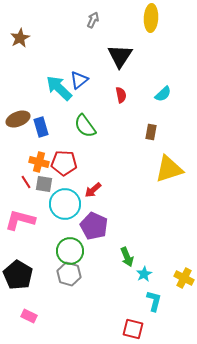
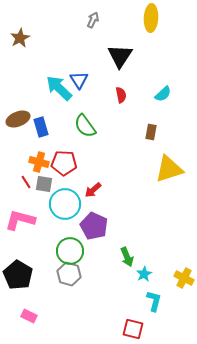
blue triangle: rotated 24 degrees counterclockwise
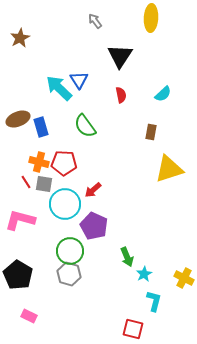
gray arrow: moved 2 px right, 1 px down; rotated 63 degrees counterclockwise
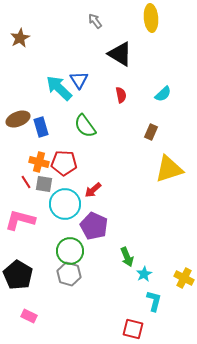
yellow ellipse: rotated 8 degrees counterclockwise
black triangle: moved 2 px up; rotated 32 degrees counterclockwise
brown rectangle: rotated 14 degrees clockwise
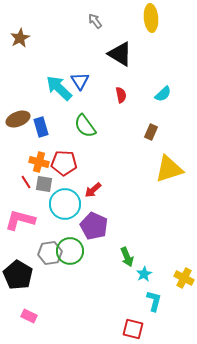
blue triangle: moved 1 px right, 1 px down
gray hexagon: moved 19 px left, 21 px up; rotated 25 degrees counterclockwise
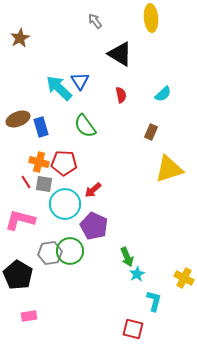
cyan star: moved 7 px left
pink rectangle: rotated 35 degrees counterclockwise
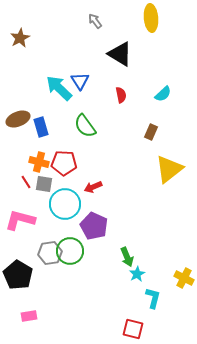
yellow triangle: rotated 20 degrees counterclockwise
red arrow: moved 3 px up; rotated 18 degrees clockwise
cyan L-shape: moved 1 px left, 3 px up
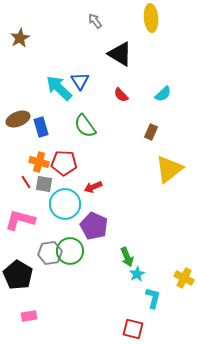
red semicircle: rotated 147 degrees clockwise
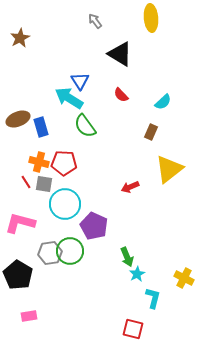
cyan arrow: moved 10 px right, 10 px down; rotated 12 degrees counterclockwise
cyan semicircle: moved 8 px down
red arrow: moved 37 px right
pink L-shape: moved 3 px down
